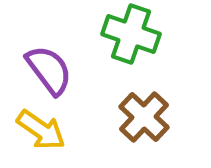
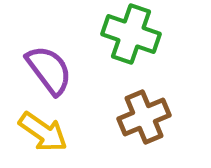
brown cross: rotated 24 degrees clockwise
yellow arrow: moved 2 px right, 2 px down
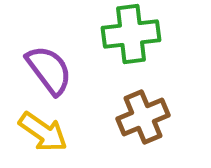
green cross: rotated 26 degrees counterclockwise
brown cross: moved 1 px left
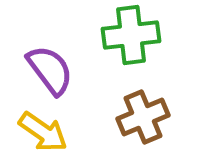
green cross: moved 1 px down
purple semicircle: moved 1 px right
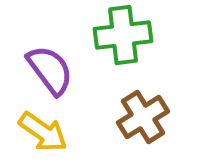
green cross: moved 8 px left
brown cross: rotated 9 degrees counterclockwise
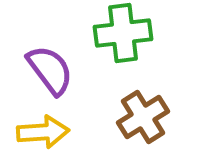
green cross: moved 2 px up
yellow arrow: rotated 39 degrees counterclockwise
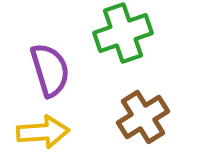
green cross: rotated 12 degrees counterclockwise
purple semicircle: rotated 20 degrees clockwise
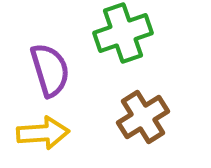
yellow arrow: moved 1 px down
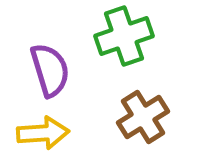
green cross: moved 1 px right, 3 px down
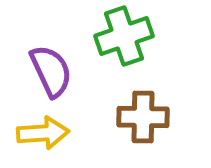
purple semicircle: moved 1 px right, 1 px down; rotated 8 degrees counterclockwise
brown cross: rotated 33 degrees clockwise
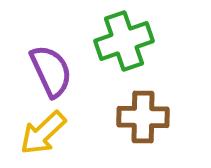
green cross: moved 5 px down
yellow arrow: rotated 141 degrees clockwise
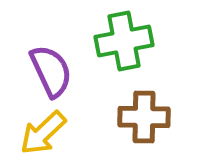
green cross: rotated 8 degrees clockwise
brown cross: moved 1 px right
